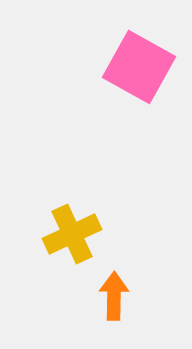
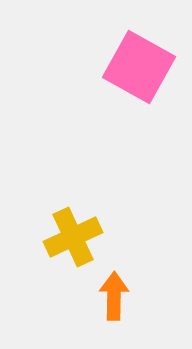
yellow cross: moved 1 px right, 3 px down
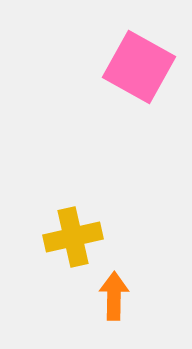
yellow cross: rotated 12 degrees clockwise
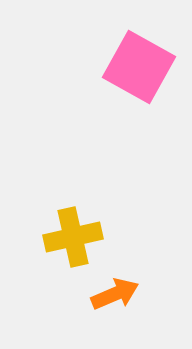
orange arrow: moved 1 px right, 2 px up; rotated 66 degrees clockwise
